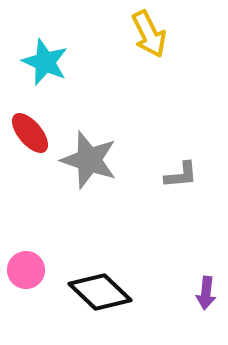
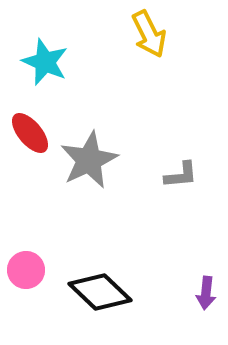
gray star: rotated 28 degrees clockwise
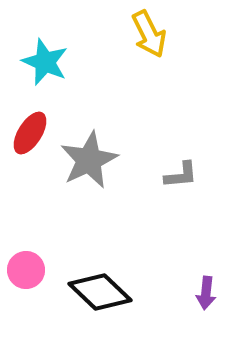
red ellipse: rotated 72 degrees clockwise
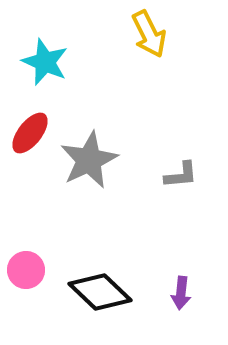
red ellipse: rotated 6 degrees clockwise
purple arrow: moved 25 px left
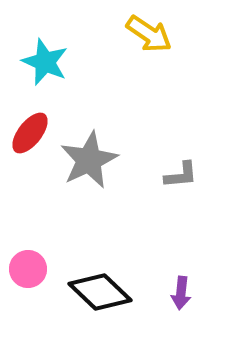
yellow arrow: rotated 30 degrees counterclockwise
pink circle: moved 2 px right, 1 px up
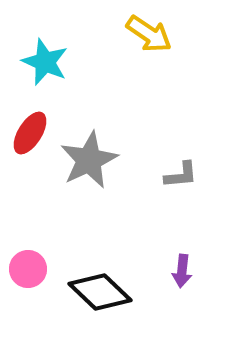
red ellipse: rotated 6 degrees counterclockwise
purple arrow: moved 1 px right, 22 px up
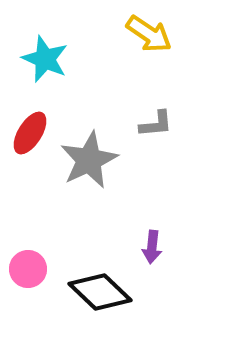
cyan star: moved 3 px up
gray L-shape: moved 25 px left, 51 px up
purple arrow: moved 30 px left, 24 px up
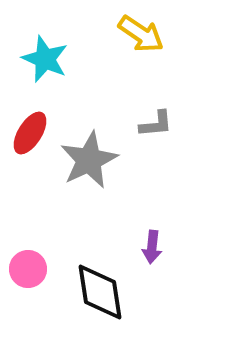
yellow arrow: moved 8 px left
black diamond: rotated 38 degrees clockwise
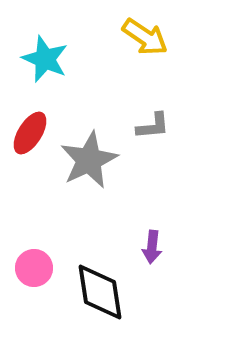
yellow arrow: moved 4 px right, 3 px down
gray L-shape: moved 3 px left, 2 px down
pink circle: moved 6 px right, 1 px up
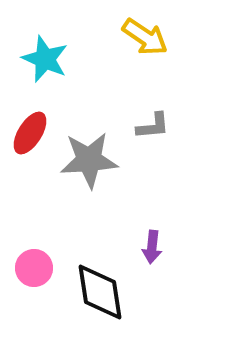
gray star: rotated 22 degrees clockwise
